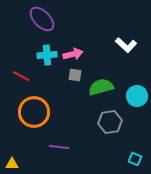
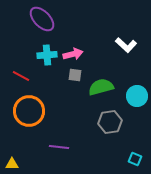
orange circle: moved 5 px left, 1 px up
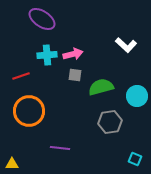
purple ellipse: rotated 12 degrees counterclockwise
red line: rotated 48 degrees counterclockwise
purple line: moved 1 px right, 1 px down
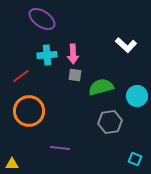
pink arrow: rotated 102 degrees clockwise
red line: rotated 18 degrees counterclockwise
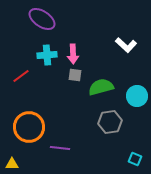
orange circle: moved 16 px down
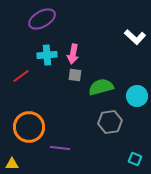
purple ellipse: rotated 64 degrees counterclockwise
white L-shape: moved 9 px right, 8 px up
pink arrow: rotated 12 degrees clockwise
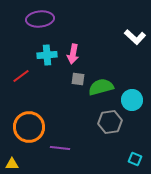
purple ellipse: moved 2 px left; rotated 24 degrees clockwise
gray square: moved 3 px right, 4 px down
cyan circle: moved 5 px left, 4 px down
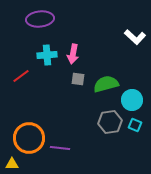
green semicircle: moved 5 px right, 3 px up
orange circle: moved 11 px down
cyan square: moved 34 px up
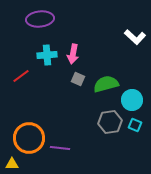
gray square: rotated 16 degrees clockwise
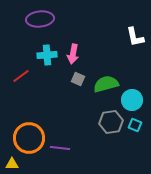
white L-shape: rotated 35 degrees clockwise
gray hexagon: moved 1 px right
